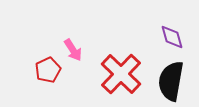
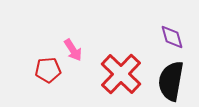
red pentagon: rotated 20 degrees clockwise
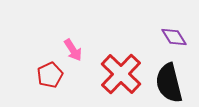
purple diamond: moved 2 px right; rotated 16 degrees counterclockwise
red pentagon: moved 2 px right, 5 px down; rotated 20 degrees counterclockwise
black semicircle: moved 2 px left, 2 px down; rotated 24 degrees counterclockwise
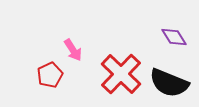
black semicircle: rotated 54 degrees counterclockwise
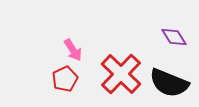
red pentagon: moved 15 px right, 4 px down
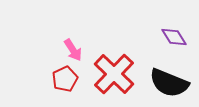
red cross: moved 7 px left
